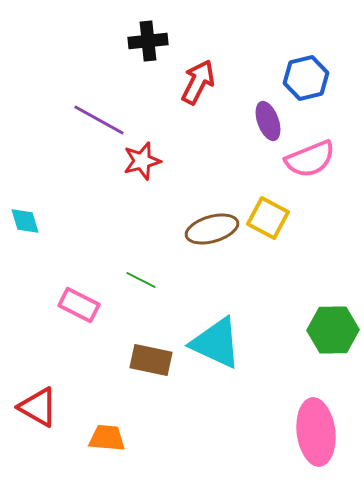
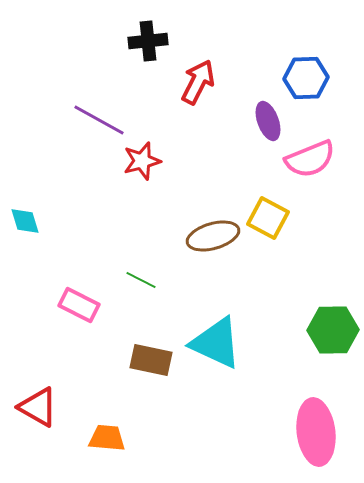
blue hexagon: rotated 12 degrees clockwise
brown ellipse: moved 1 px right, 7 px down
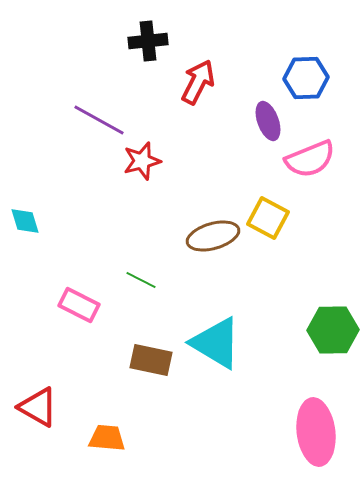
cyan triangle: rotated 6 degrees clockwise
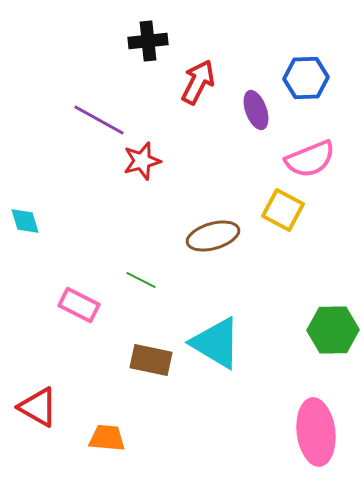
purple ellipse: moved 12 px left, 11 px up
yellow square: moved 15 px right, 8 px up
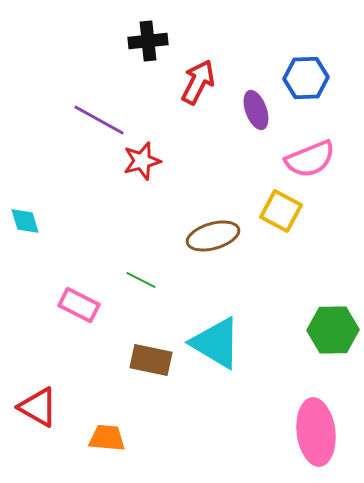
yellow square: moved 2 px left, 1 px down
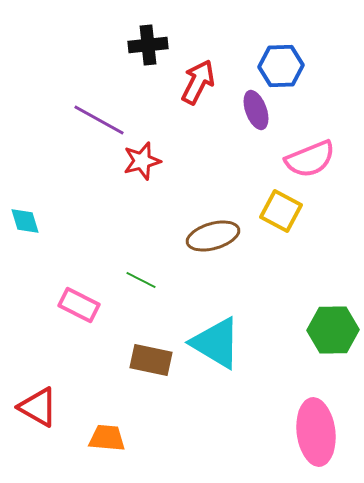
black cross: moved 4 px down
blue hexagon: moved 25 px left, 12 px up
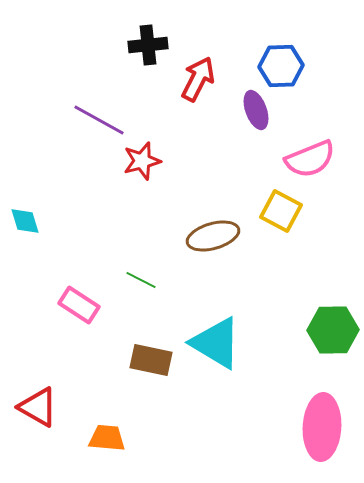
red arrow: moved 3 px up
pink rectangle: rotated 6 degrees clockwise
pink ellipse: moved 6 px right, 5 px up; rotated 10 degrees clockwise
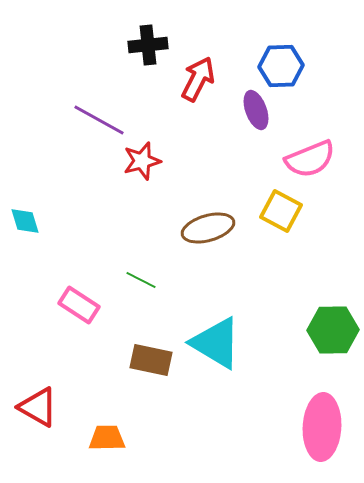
brown ellipse: moved 5 px left, 8 px up
orange trapezoid: rotated 6 degrees counterclockwise
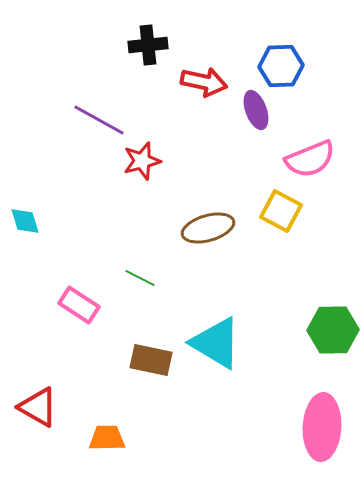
red arrow: moved 6 px right, 3 px down; rotated 75 degrees clockwise
green line: moved 1 px left, 2 px up
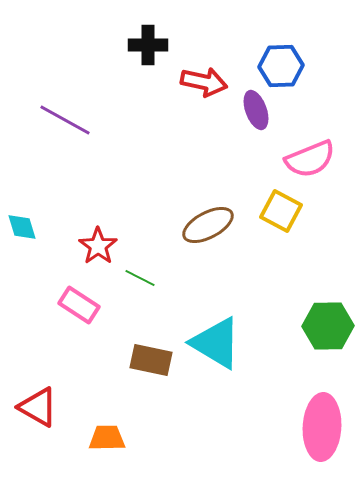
black cross: rotated 6 degrees clockwise
purple line: moved 34 px left
red star: moved 44 px left, 85 px down; rotated 21 degrees counterclockwise
cyan diamond: moved 3 px left, 6 px down
brown ellipse: moved 3 px up; rotated 12 degrees counterclockwise
green hexagon: moved 5 px left, 4 px up
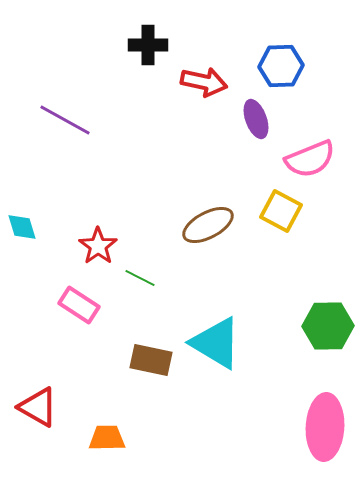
purple ellipse: moved 9 px down
pink ellipse: moved 3 px right
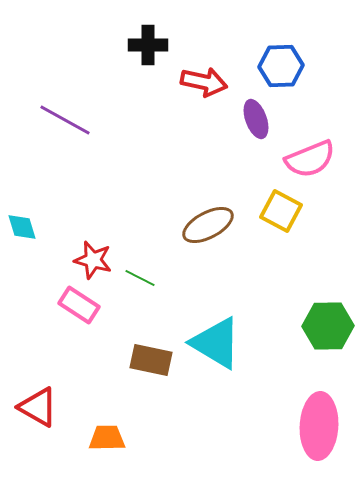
red star: moved 5 px left, 14 px down; rotated 21 degrees counterclockwise
pink ellipse: moved 6 px left, 1 px up
